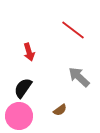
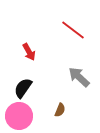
red arrow: rotated 12 degrees counterclockwise
brown semicircle: rotated 32 degrees counterclockwise
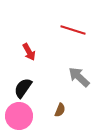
red line: rotated 20 degrees counterclockwise
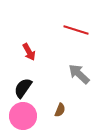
red line: moved 3 px right
gray arrow: moved 3 px up
pink circle: moved 4 px right
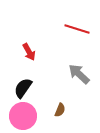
red line: moved 1 px right, 1 px up
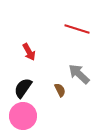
brown semicircle: moved 20 px up; rotated 48 degrees counterclockwise
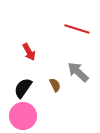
gray arrow: moved 1 px left, 2 px up
brown semicircle: moved 5 px left, 5 px up
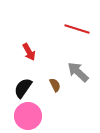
pink circle: moved 5 px right
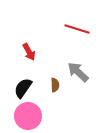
brown semicircle: rotated 24 degrees clockwise
